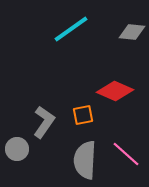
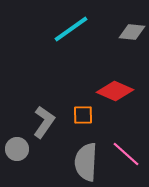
orange square: rotated 10 degrees clockwise
gray semicircle: moved 1 px right, 2 px down
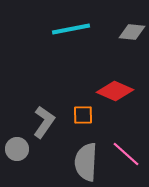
cyan line: rotated 24 degrees clockwise
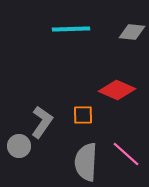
cyan line: rotated 9 degrees clockwise
red diamond: moved 2 px right, 1 px up
gray L-shape: moved 2 px left
gray circle: moved 2 px right, 3 px up
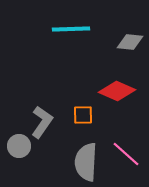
gray diamond: moved 2 px left, 10 px down
red diamond: moved 1 px down
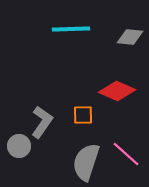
gray diamond: moved 5 px up
gray semicircle: rotated 15 degrees clockwise
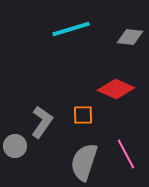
cyan line: rotated 15 degrees counterclockwise
red diamond: moved 1 px left, 2 px up
gray circle: moved 4 px left
pink line: rotated 20 degrees clockwise
gray semicircle: moved 2 px left
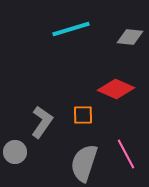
gray circle: moved 6 px down
gray semicircle: moved 1 px down
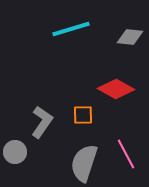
red diamond: rotated 6 degrees clockwise
